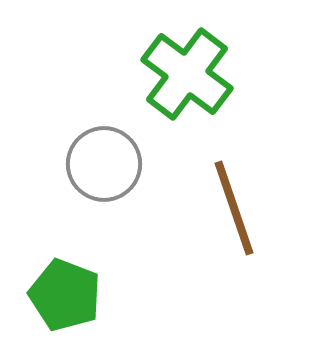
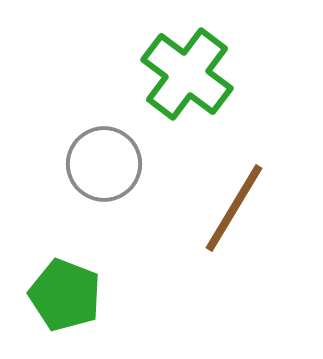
brown line: rotated 50 degrees clockwise
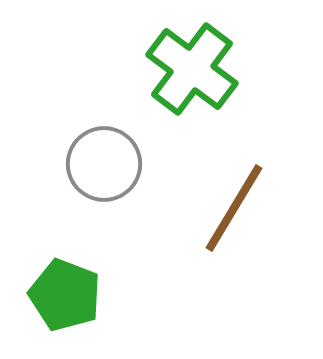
green cross: moved 5 px right, 5 px up
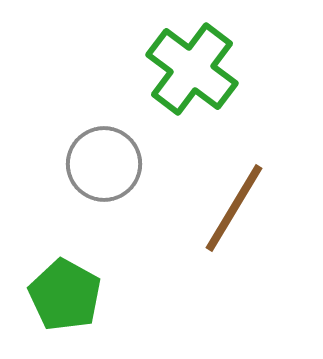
green pentagon: rotated 8 degrees clockwise
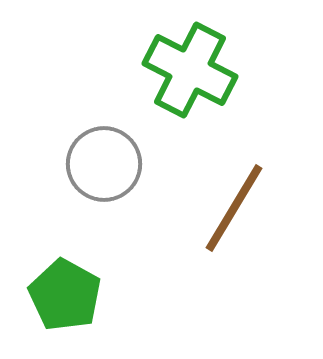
green cross: moved 2 px left, 1 px down; rotated 10 degrees counterclockwise
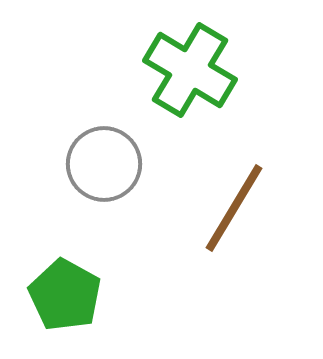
green cross: rotated 4 degrees clockwise
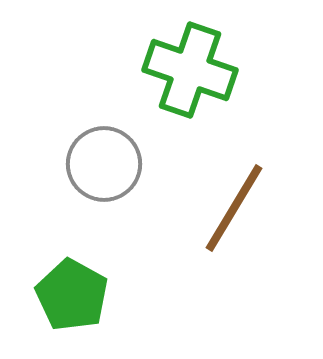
green cross: rotated 12 degrees counterclockwise
green pentagon: moved 7 px right
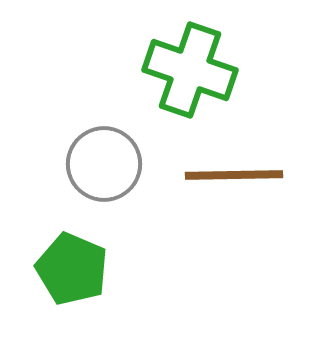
brown line: moved 33 px up; rotated 58 degrees clockwise
green pentagon: moved 26 px up; rotated 6 degrees counterclockwise
